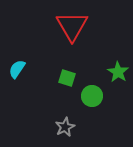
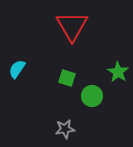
gray star: moved 2 px down; rotated 18 degrees clockwise
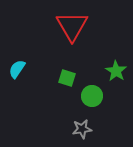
green star: moved 2 px left, 1 px up
gray star: moved 17 px right
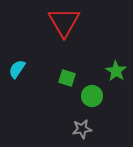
red triangle: moved 8 px left, 4 px up
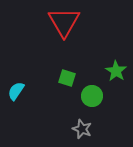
cyan semicircle: moved 1 px left, 22 px down
gray star: rotated 30 degrees clockwise
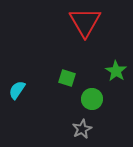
red triangle: moved 21 px right
cyan semicircle: moved 1 px right, 1 px up
green circle: moved 3 px down
gray star: rotated 24 degrees clockwise
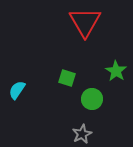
gray star: moved 5 px down
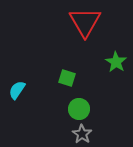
green star: moved 9 px up
green circle: moved 13 px left, 10 px down
gray star: rotated 12 degrees counterclockwise
